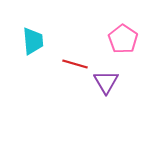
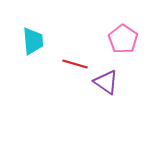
purple triangle: rotated 24 degrees counterclockwise
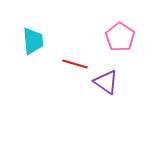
pink pentagon: moved 3 px left, 2 px up
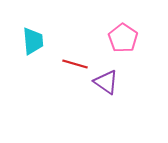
pink pentagon: moved 3 px right, 1 px down
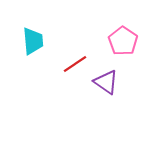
pink pentagon: moved 3 px down
red line: rotated 50 degrees counterclockwise
